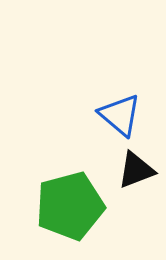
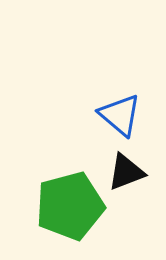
black triangle: moved 10 px left, 2 px down
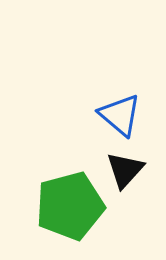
black triangle: moved 1 px left, 2 px up; rotated 27 degrees counterclockwise
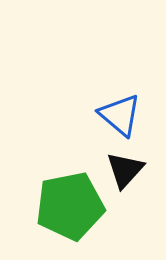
green pentagon: rotated 4 degrees clockwise
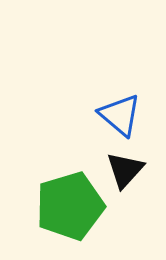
green pentagon: rotated 6 degrees counterclockwise
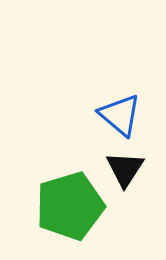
black triangle: moved 1 px up; rotated 9 degrees counterclockwise
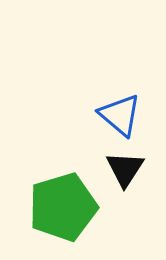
green pentagon: moved 7 px left, 1 px down
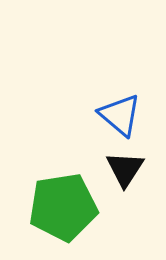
green pentagon: rotated 8 degrees clockwise
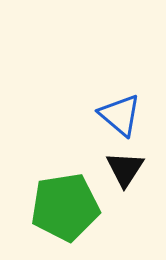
green pentagon: moved 2 px right
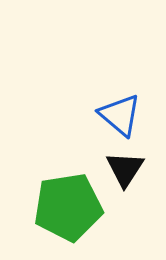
green pentagon: moved 3 px right
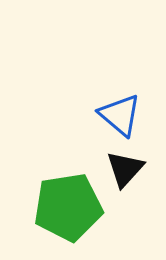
black triangle: rotated 9 degrees clockwise
